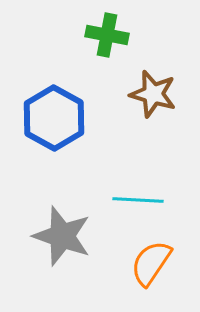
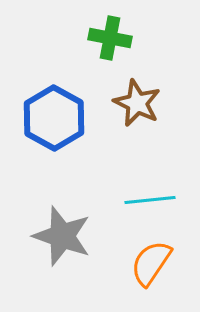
green cross: moved 3 px right, 3 px down
brown star: moved 16 px left, 9 px down; rotated 9 degrees clockwise
cyan line: moved 12 px right; rotated 9 degrees counterclockwise
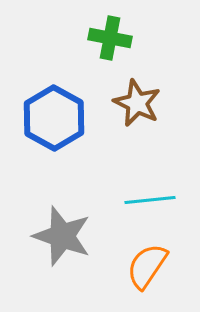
orange semicircle: moved 4 px left, 3 px down
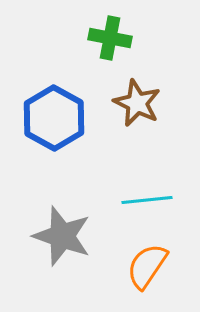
cyan line: moved 3 px left
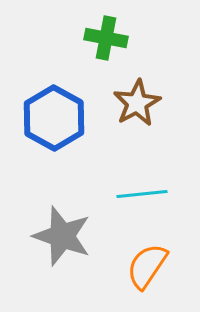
green cross: moved 4 px left
brown star: rotated 18 degrees clockwise
cyan line: moved 5 px left, 6 px up
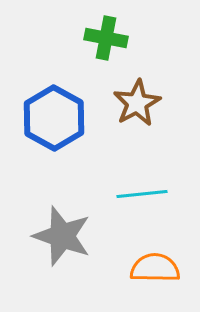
orange semicircle: moved 8 px right, 2 px down; rotated 57 degrees clockwise
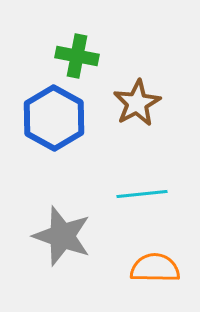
green cross: moved 29 px left, 18 px down
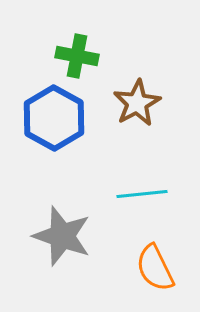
orange semicircle: rotated 117 degrees counterclockwise
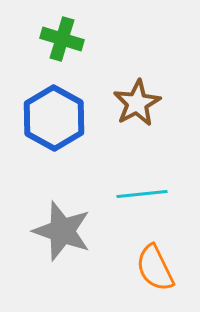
green cross: moved 15 px left, 17 px up; rotated 6 degrees clockwise
gray star: moved 5 px up
